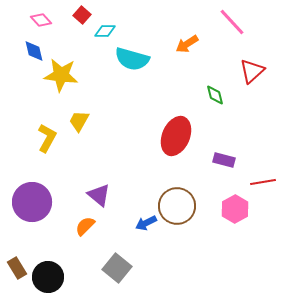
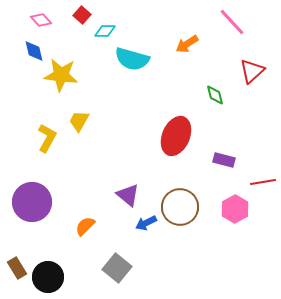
purple triangle: moved 29 px right
brown circle: moved 3 px right, 1 px down
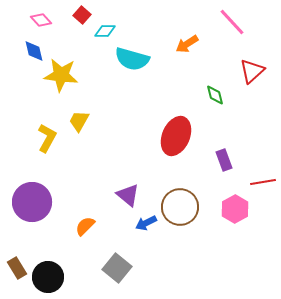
purple rectangle: rotated 55 degrees clockwise
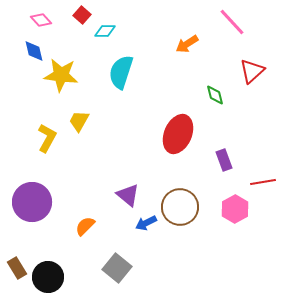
cyan semicircle: moved 11 px left, 13 px down; rotated 92 degrees clockwise
red ellipse: moved 2 px right, 2 px up
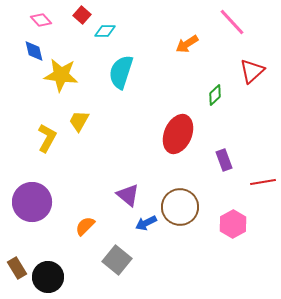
green diamond: rotated 60 degrees clockwise
pink hexagon: moved 2 px left, 15 px down
gray square: moved 8 px up
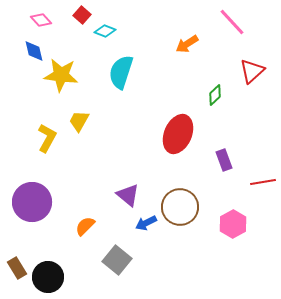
cyan diamond: rotated 20 degrees clockwise
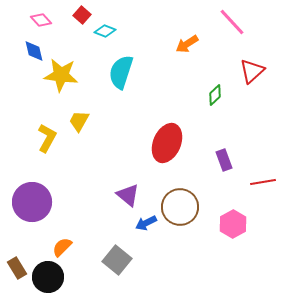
red ellipse: moved 11 px left, 9 px down
orange semicircle: moved 23 px left, 21 px down
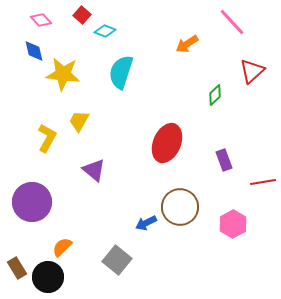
yellow star: moved 2 px right, 1 px up
purple triangle: moved 34 px left, 25 px up
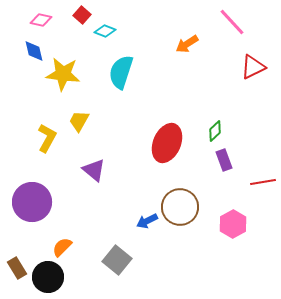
pink diamond: rotated 35 degrees counterclockwise
red triangle: moved 1 px right, 4 px up; rotated 16 degrees clockwise
green diamond: moved 36 px down
blue arrow: moved 1 px right, 2 px up
